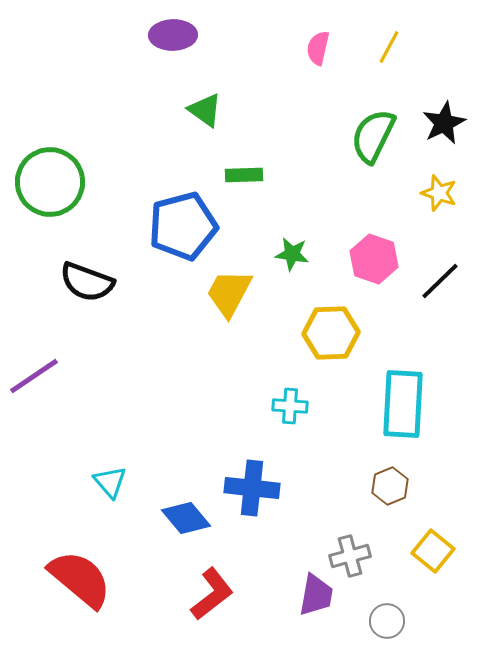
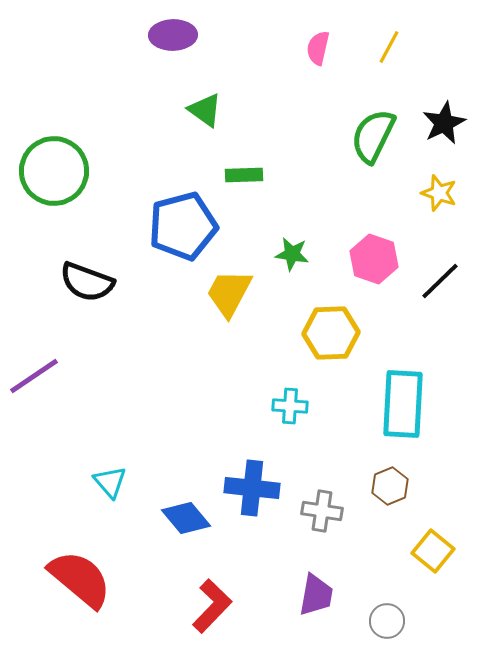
green circle: moved 4 px right, 11 px up
gray cross: moved 28 px left, 45 px up; rotated 24 degrees clockwise
red L-shape: moved 12 px down; rotated 8 degrees counterclockwise
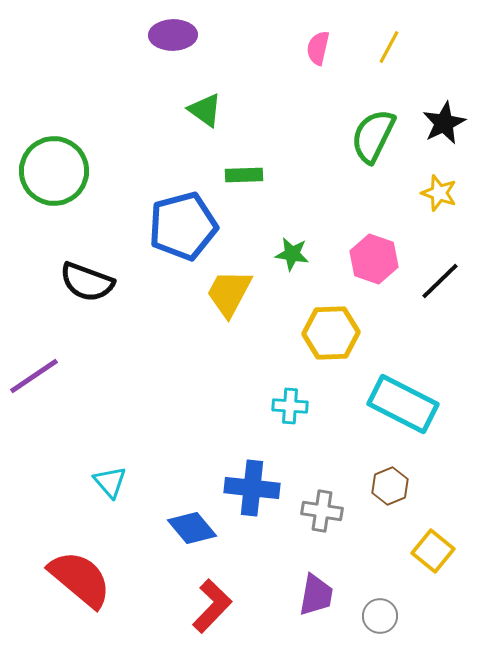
cyan rectangle: rotated 66 degrees counterclockwise
blue diamond: moved 6 px right, 10 px down
gray circle: moved 7 px left, 5 px up
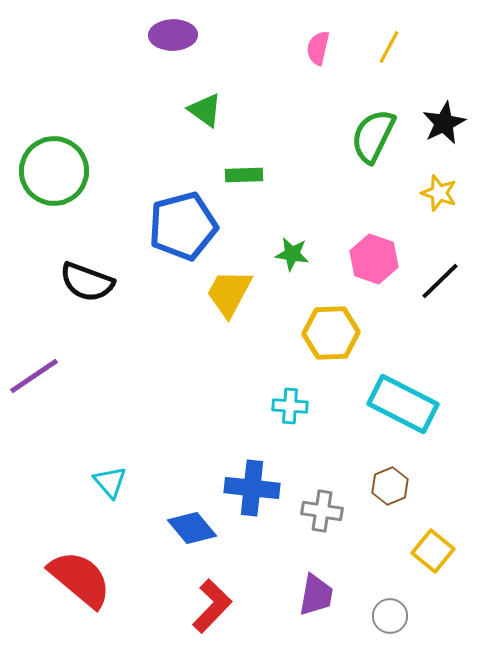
gray circle: moved 10 px right
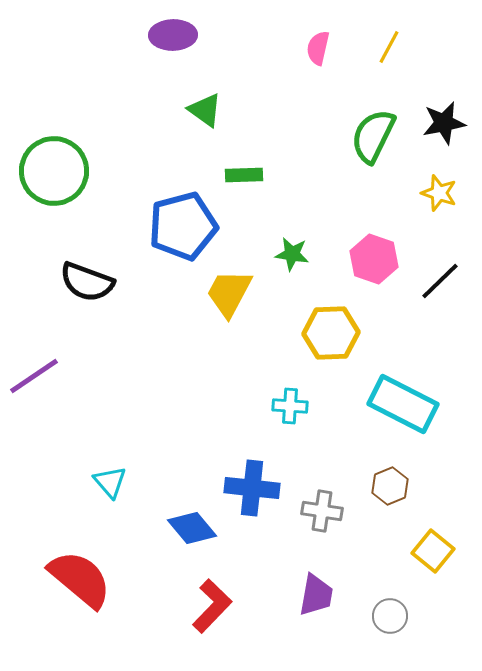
black star: rotated 15 degrees clockwise
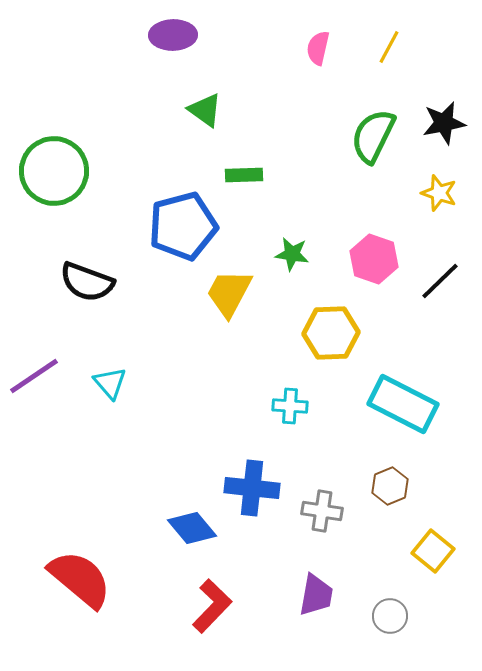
cyan triangle: moved 99 px up
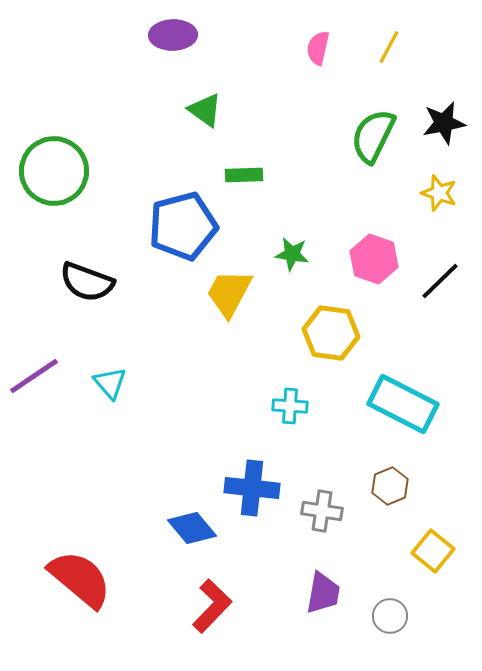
yellow hexagon: rotated 10 degrees clockwise
purple trapezoid: moved 7 px right, 2 px up
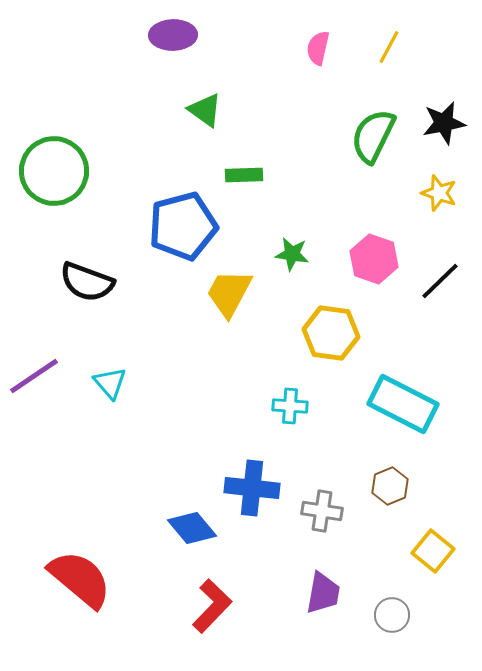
gray circle: moved 2 px right, 1 px up
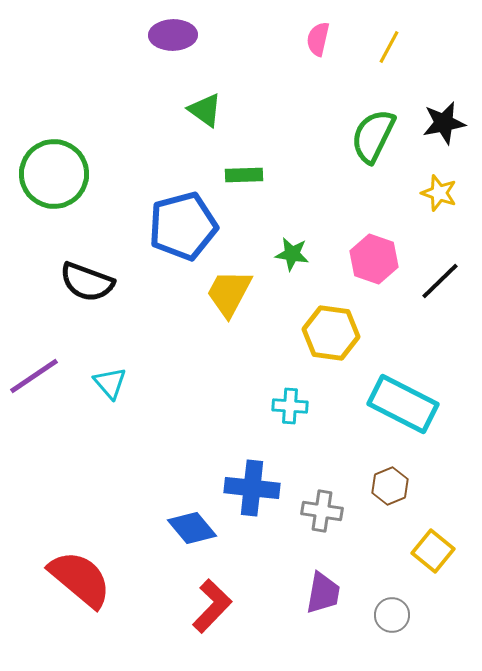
pink semicircle: moved 9 px up
green circle: moved 3 px down
